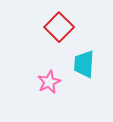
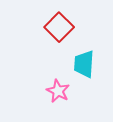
pink star: moved 9 px right, 9 px down; rotated 20 degrees counterclockwise
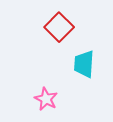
pink star: moved 12 px left, 8 px down
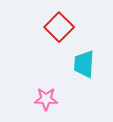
pink star: rotated 25 degrees counterclockwise
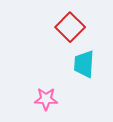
red square: moved 11 px right
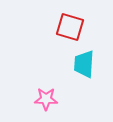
red square: rotated 28 degrees counterclockwise
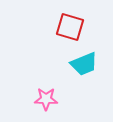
cyan trapezoid: rotated 116 degrees counterclockwise
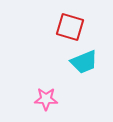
cyan trapezoid: moved 2 px up
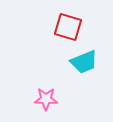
red square: moved 2 px left
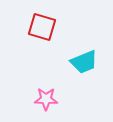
red square: moved 26 px left
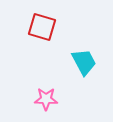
cyan trapezoid: rotated 96 degrees counterclockwise
